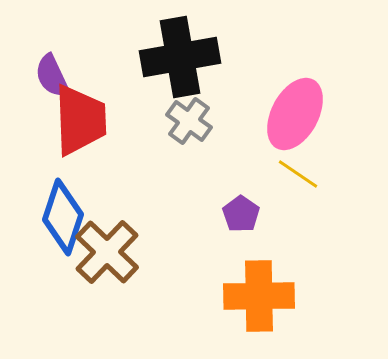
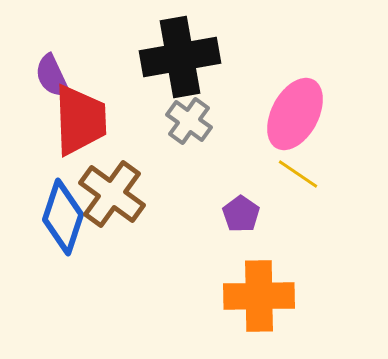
brown cross: moved 5 px right, 58 px up; rotated 8 degrees counterclockwise
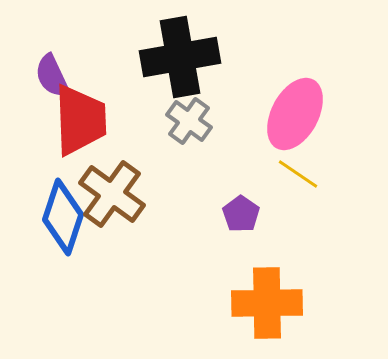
orange cross: moved 8 px right, 7 px down
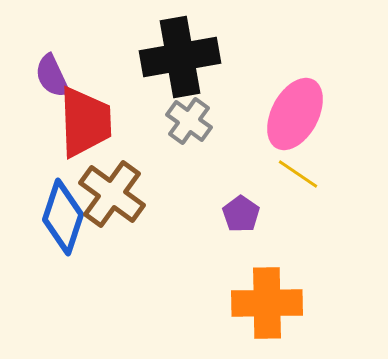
red trapezoid: moved 5 px right, 2 px down
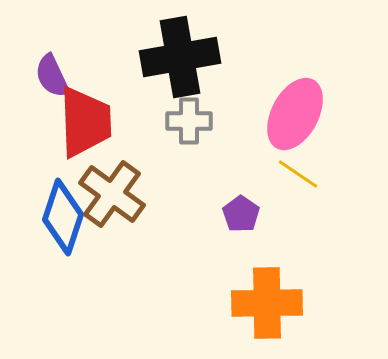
gray cross: rotated 36 degrees counterclockwise
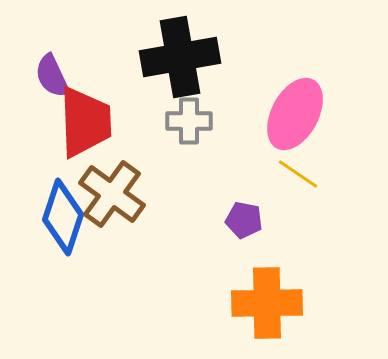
purple pentagon: moved 3 px right, 6 px down; rotated 24 degrees counterclockwise
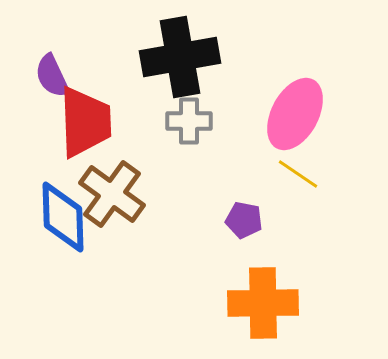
blue diamond: rotated 20 degrees counterclockwise
orange cross: moved 4 px left
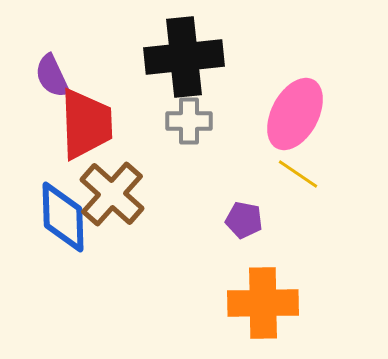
black cross: moved 4 px right; rotated 4 degrees clockwise
red trapezoid: moved 1 px right, 2 px down
brown cross: rotated 6 degrees clockwise
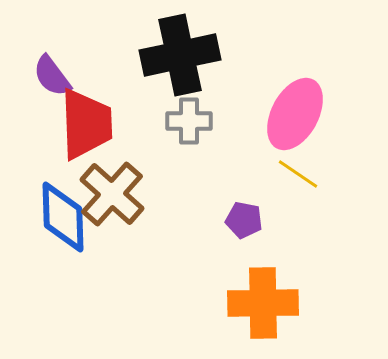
black cross: moved 4 px left, 2 px up; rotated 6 degrees counterclockwise
purple semicircle: rotated 12 degrees counterclockwise
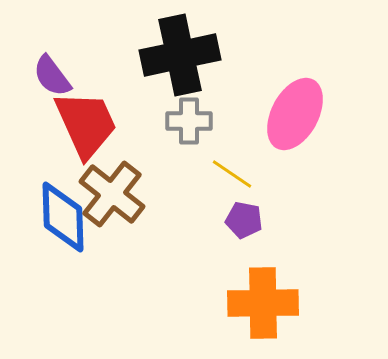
red trapezoid: rotated 22 degrees counterclockwise
yellow line: moved 66 px left
brown cross: rotated 4 degrees counterclockwise
